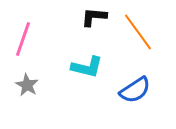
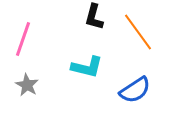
black L-shape: rotated 80 degrees counterclockwise
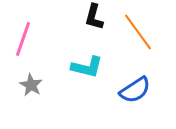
gray star: moved 4 px right
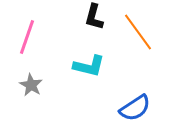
pink line: moved 4 px right, 2 px up
cyan L-shape: moved 2 px right, 1 px up
blue semicircle: moved 18 px down
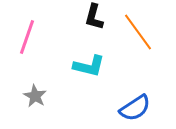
gray star: moved 4 px right, 11 px down
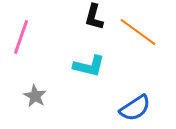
orange line: rotated 18 degrees counterclockwise
pink line: moved 6 px left
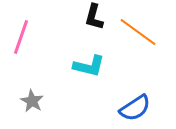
gray star: moved 3 px left, 5 px down
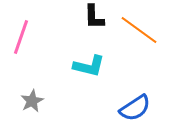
black L-shape: rotated 16 degrees counterclockwise
orange line: moved 1 px right, 2 px up
gray star: rotated 15 degrees clockwise
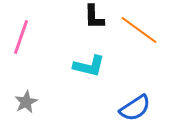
gray star: moved 6 px left, 1 px down
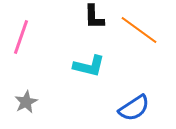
blue semicircle: moved 1 px left
